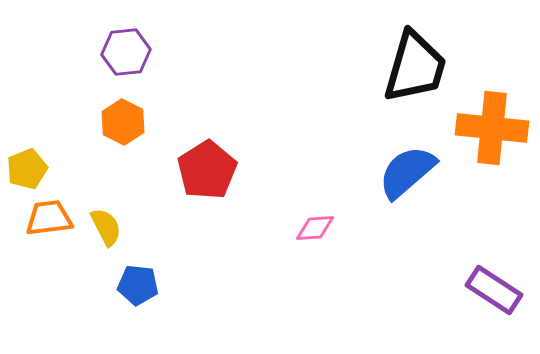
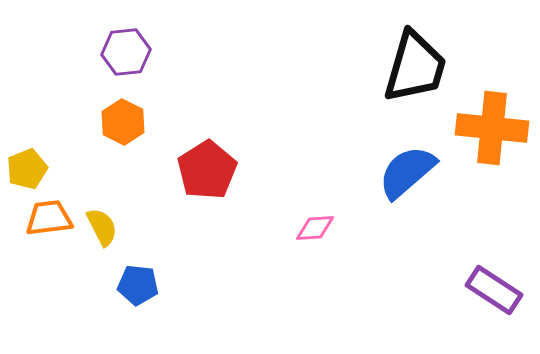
yellow semicircle: moved 4 px left
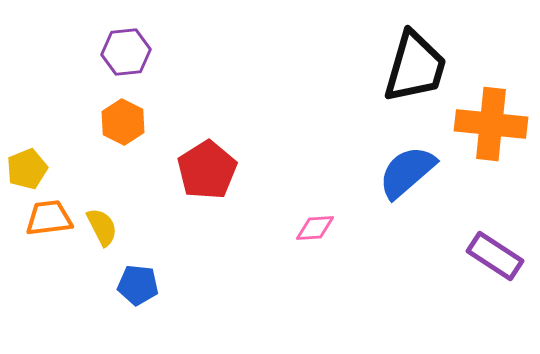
orange cross: moved 1 px left, 4 px up
purple rectangle: moved 1 px right, 34 px up
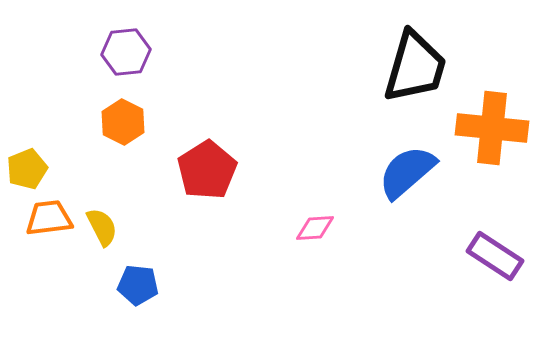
orange cross: moved 1 px right, 4 px down
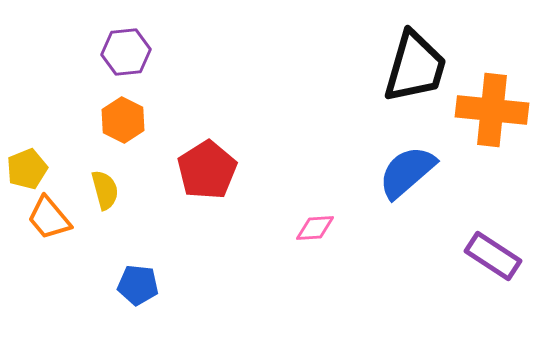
orange hexagon: moved 2 px up
orange cross: moved 18 px up
orange trapezoid: rotated 123 degrees counterclockwise
yellow semicircle: moved 3 px right, 37 px up; rotated 12 degrees clockwise
purple rectangle: moved 2 px left
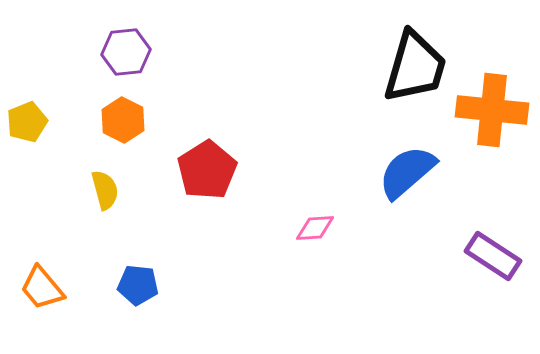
yellow pentagon: moved 47 px up
orange trapezoid: moved 7 px left, 70 px down
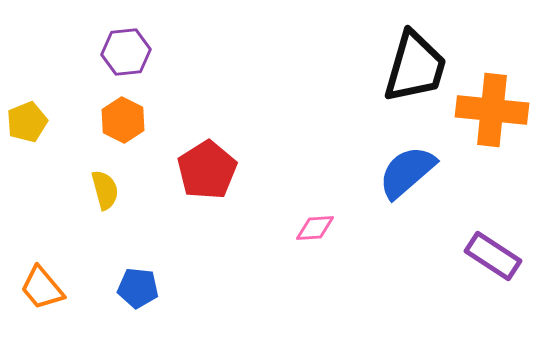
blue pentagon: moved 3 px down
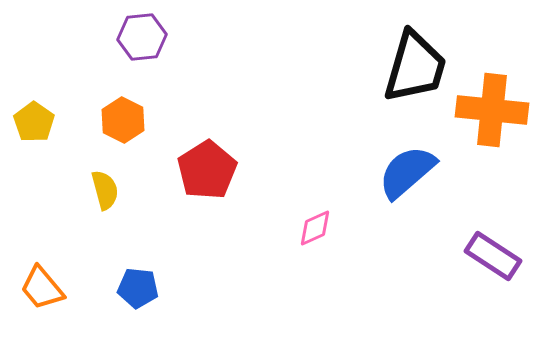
purple hexagon: moved 16 px right, 15 px up
yellow pentagon: moved 7 px right; rotated 15 degrees counterclockwise
pink diamond: rotated 21 degrees counterclockwise
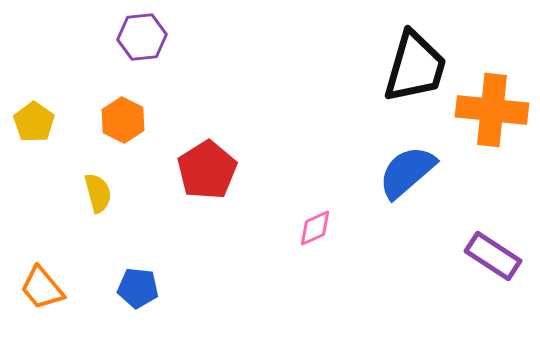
yellow semicircle: moved 7 px left, 3 px down
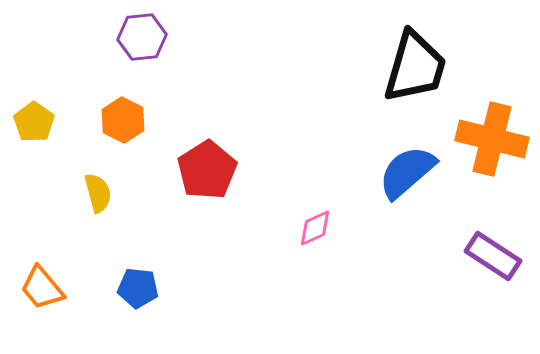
orange cross: moved 29 px down; rotated 8 degrees clockwise
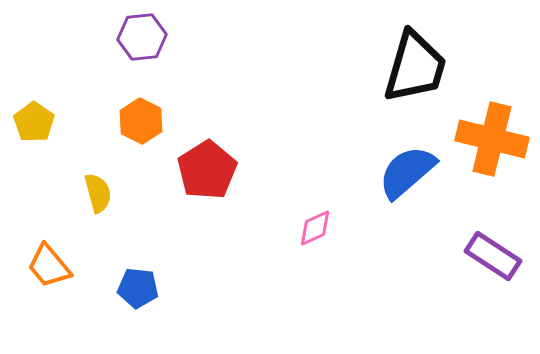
orange hexagon: moved 18 px right, 1 px down
orange trapezoid: moved 7 px right, 22 px up
